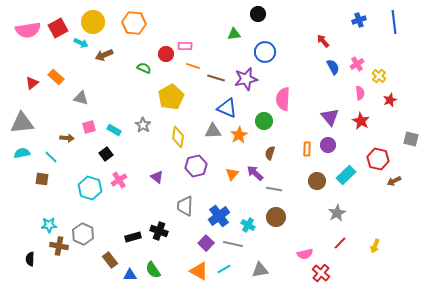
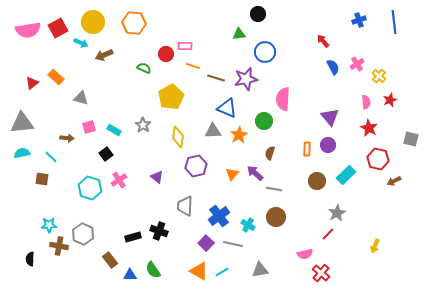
green triangle at (234, 34): moved 5 px right
pink semicircle at (360, 93): moved 6 px right, 9 px down
red star at (361, 121): moved 8 px right, 7 px down
red line at (340, 243): moved 12 px left, 9 px up
cyan line at (224, 269): moved 2 px left, 3 px down
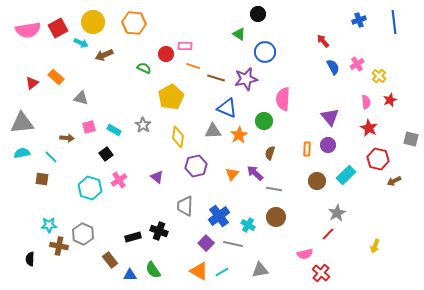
green triangle at (239, 34): rotated 40 degrees clockwise
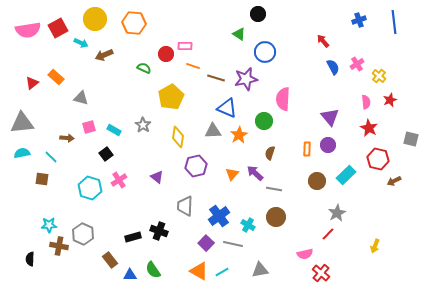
yellow circle at (93, 22): moved 2 px right, 3 px up
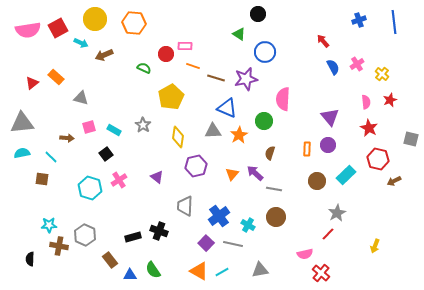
yellow cross at (379, 76): moved 3 px right, 2 px up
gray hexagon at (83, 234): moved 2 px right, 1 px down
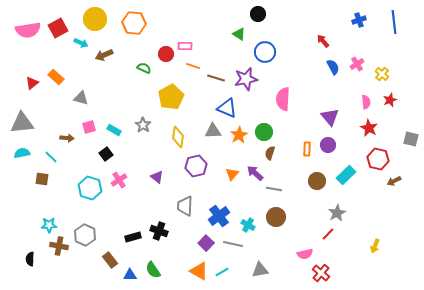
green circle at (264, 121): moved 11 px down
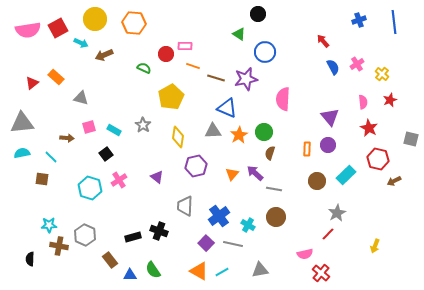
pink semicircle at (366, 102): moved 3 px left
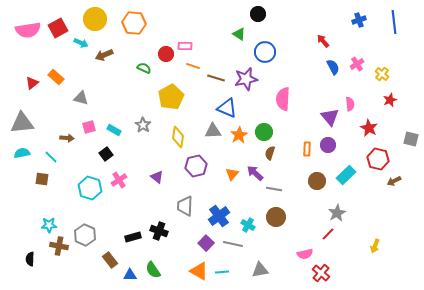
pink semicircle at (363, 102): moved 13 px left, 2 px down
cyan line at (222, 272): rotated 24 degrees clockwise
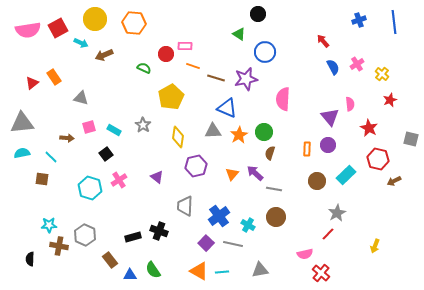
orange rectangle at (56, 77): moved 2 px left; rotated 14 degrees clockwise
